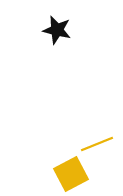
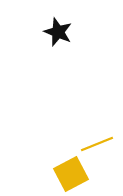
black star: moved 1 px right, 2 px down; rotated 8 degrees clockwise
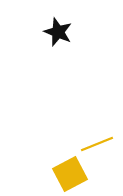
yellow square: moved 1 px left
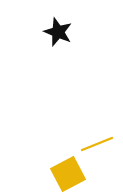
yellow square: moved 2 px left
